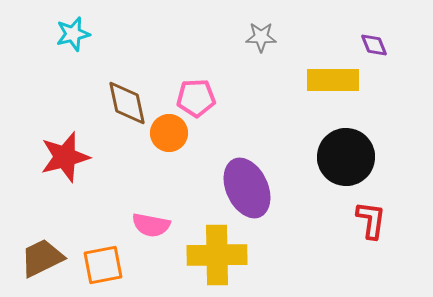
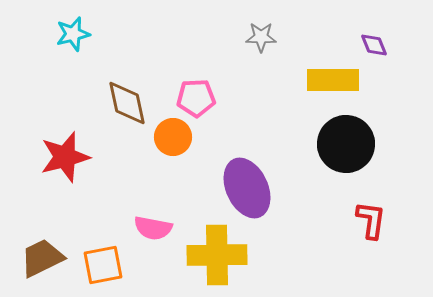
orange circle: moved 4 px right, 4 px down
black circle: moved 13 px up
pink semicircle: moved 2 px right, 3 px down
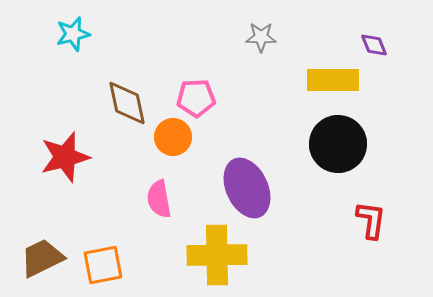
black circle: moved 8 px left
pink semicircle: moved 6 px right, 29 px up; rotated 69 degrees clockwise
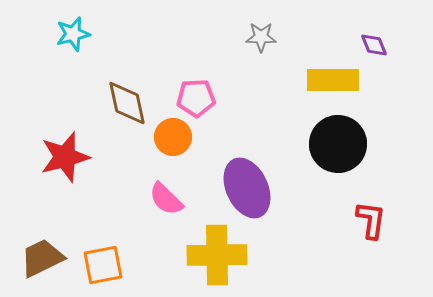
pink semicircle: moved 7 px right; rotated 36 degrees counterclockwise
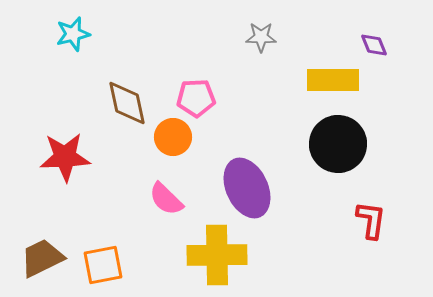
red star: rotated 12 degrees clockwise
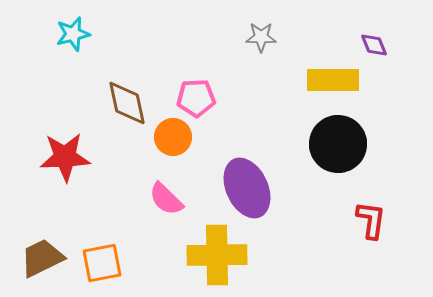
orange square: moved 1 px left, 2 px up
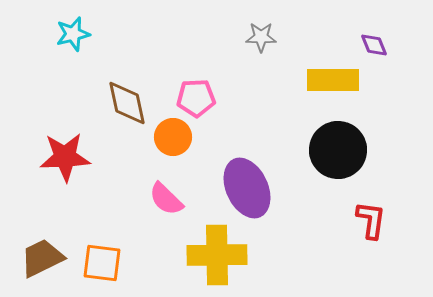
black circle: moved 6 px down
orange square: rotated 18 degrees clockwise
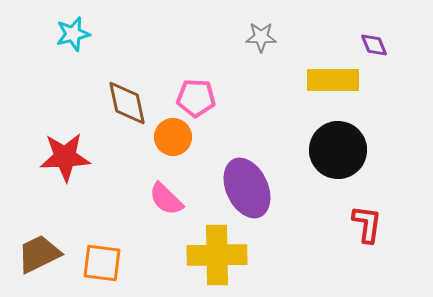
pink pentagon: rotated 6 degrees clockwise
red L-shape: moved 4 px left, 4 px down
brown trapezoid: moved 3 px left, 4 px up
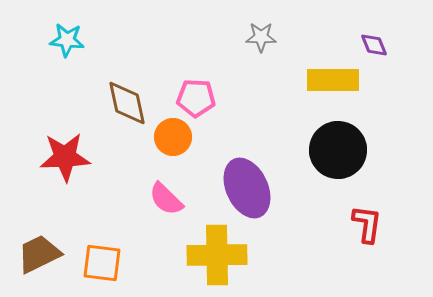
cyan star: moved 6 px left, 6 px down; rotated 20 degrees clockwise
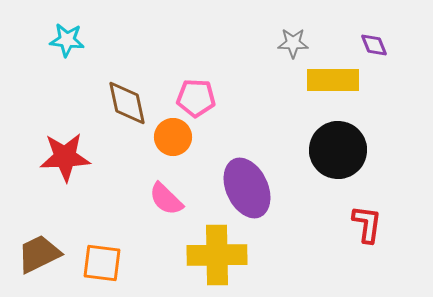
gray star: moved 32 px right, 6 px down
